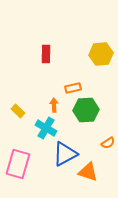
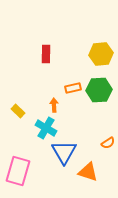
green hexagon: moved 13 px right, 20 px up
blue triangle: moved 1 px left, 2 px up; rotated 32 degrees counterclockwise
pink rectangle: moved 7 px down
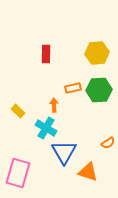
yellow hexagon: moved 4 px left, 1 px up
pink rectangle: moved 2 px down
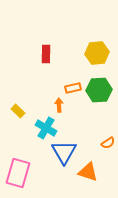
orange arrow: moved 5 px right
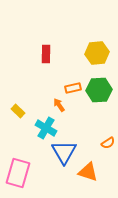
orange arrow: rotated 32 degrees counterclockwise
